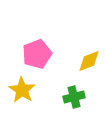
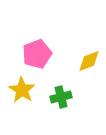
green cross: moved 13 px left
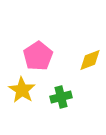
pink pentagon: moved 1 px right, 2 px down; rotated 12 degrees counterclockwise
yellow diamond: moved 1 px right, 1 px up
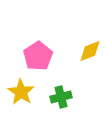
yellow diamond: moved 9 px up
yellow star: moved 1 px left, 2 px down
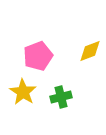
pink pentagon: rotated 12 degrees clockwise
yellow star: moved 2 px right
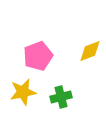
yellow star: rotated 28 degrees clockwise
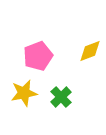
yellow star: moved 1 px right, 1 px down
green cross: rotated 30 degrees counterclockwise
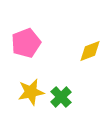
pink pentagon: moved 12 px left, 13 px up
yellow star: moved 7 px right, 1 px up
